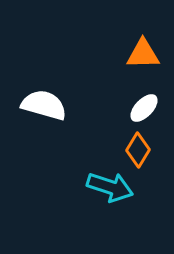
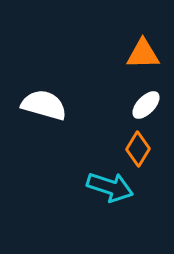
white ellipse: moved 2 px right, 3 px up
orange diamond: moved 1 px up
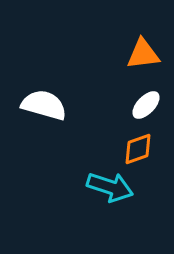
orange triangle: rotated 6 degrees counterclockwise
orange diamond: rotated 40 degrees clockwise
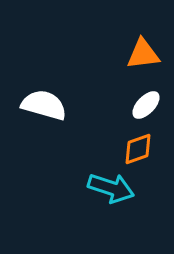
cyan arrow: moved 1 px right, 1 px down
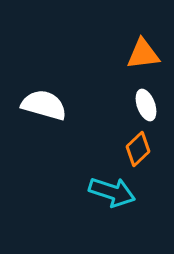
white ellipse: rotated 64 degrees counterclockwise
orange diamond: rotated 24 degrees counterclockwise
cyan arrow: moved 1 px right, 4 px down
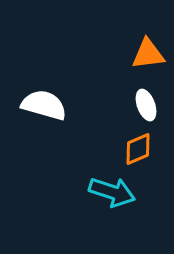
orange triangle: moved 5 px right
orange diamond: rotated 20 degrees clockwise
